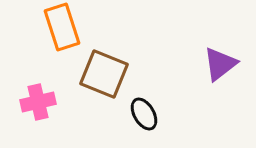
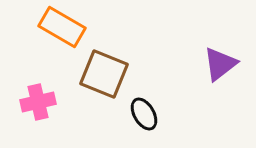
orange rectangle: rotated 42 degrees counterclockwise
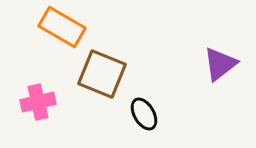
brown square: moved 2 px left
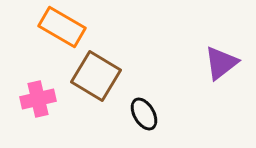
purple triangle: moved 1 px right, 1 px up
brown square: moved 6 px left, 2 px down; rotated 9 degrees clockwise
pink cross: moved 3 px up
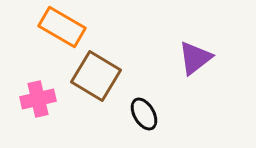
purple triangle: moved 26 px left, 5 px up
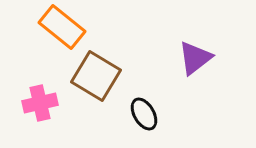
orange rectangle: rotated 9 degrees clockwise
pink cross: moved 2 px right, 4 px down
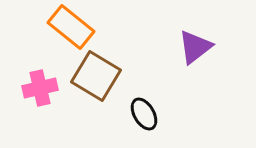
orange rectangle: moved 9 px right
purple triangle: moved 11 px up
pink cross: moved 15 px up
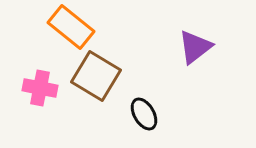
pink cross: rotated 24 degrees clockwise
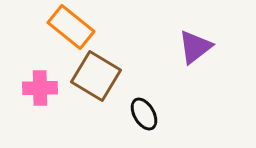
pink cross: rotated 12 degrees counterclockwise
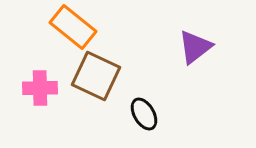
orange rectangle: moved 2 px right
brown square: rotated 6 degrees counterclockwise
